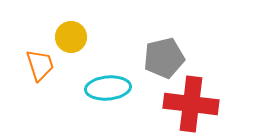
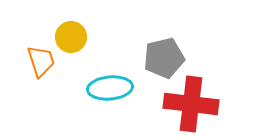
orange trapezoid: moved 1 px right, 4 px up
cyan ellipse: moved 2 px right
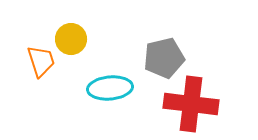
yellow circle: moved 2 px down
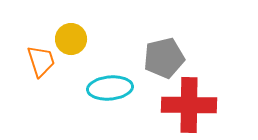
red cross: moved 2 px left, 1 px down; rotated 6 degrees counterclockwise
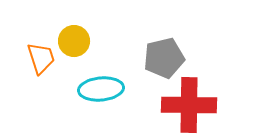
yellow circle: moved 3 px right, 2 px down
orange trapezoid: moved 3 px up
cyan ellipse: moved 9 px left, 1 px down
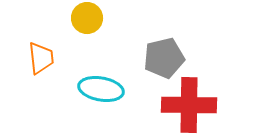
yellow circle: moved 13 px right, 23 px up
orange trapezoid: rotated 12 degrees clockwise
cyan ellipse: rotated 15 degrees clockwise
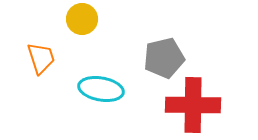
yellow circle: moved 5 px left, 1 px down
orange trapezoid: rotated 12 degrees counterclockwise
red cross: moved 4 px right
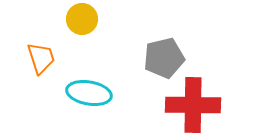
cyan ellipse: moved 12 px left, 4 px down
